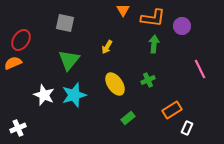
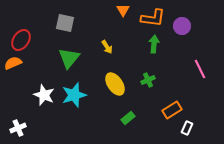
yellow arrow: rotated 64 degrees counterclockwise
green triangle: moved 2 px up
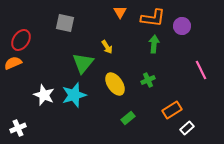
orange triangle: moved 3 px left, 2 px down
green triangle: moved 14 px right, 5 px down
pink line: moved 1 px right, 1 px down
white rectangle: rotated 24 degrees clockwise
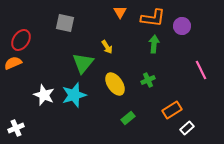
white cross: moved 2 px left
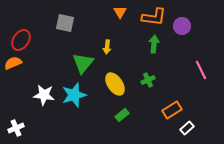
orange L-shape: moved 1 px right, 1 px up
yellow arrow: rotated 40 degrees clockwise
white star: rotated 15 degrees counterclockwise
green rectangle: moved 6 px left, 3 px up
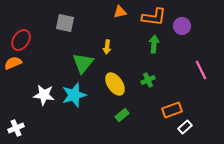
orange triangle: rotated 48 degrees clockwise
orange rectangle: rotated 12 degrees clockwise
white rectangle: moved 2 px left, 1 px up
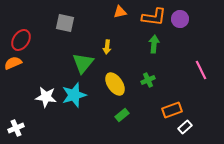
purple circle: moved 2 px left, 7 px up
white star: moved 2 px right, 2 px down
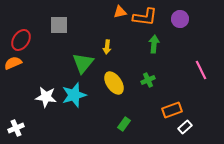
orange L-shape: moved 9 px left
gray square: moved 6 px left, 2 px down; rotated 12 degrees counterclockwise
yellow ellipse: moved 1 px left, 1 px up
green rectangle: moved 2 px right, 9 px down; rotated 16 degrees counterclockwise
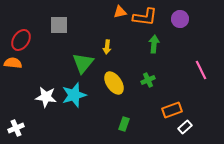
orange semicircle: rotated 30 degrees clockwise
green rectangle: rotated 16 degrees counterclockwise
